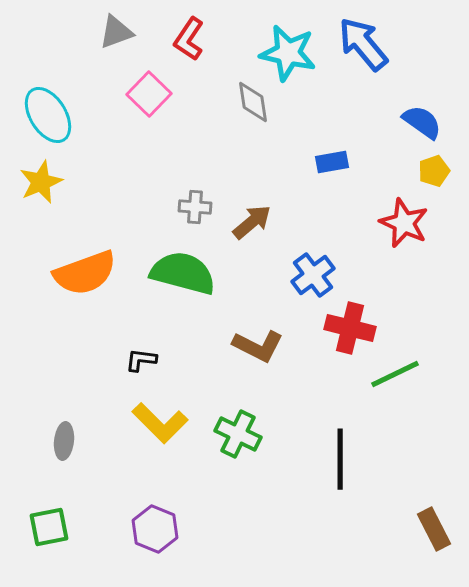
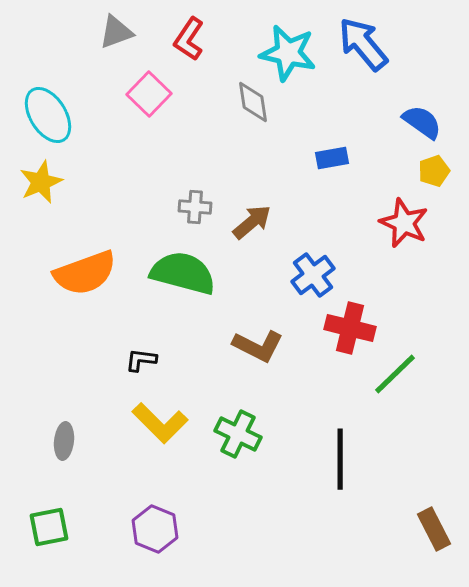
blue rectangle: moved 4 px up
green line: rotated 18 degrees counterclockwise
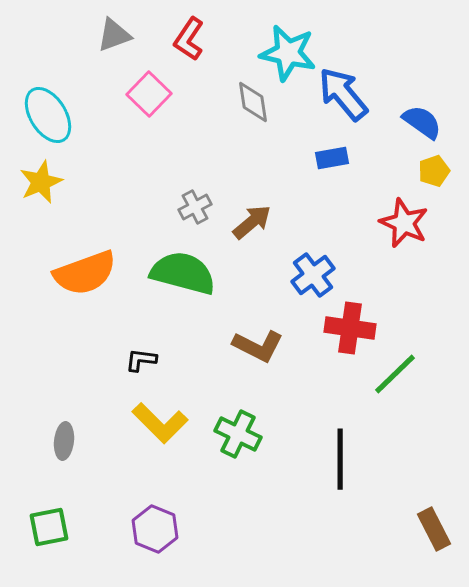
gray triangle: moved 2 px left, 3 px down
blue arrow: moved 20 px left, 50 px down
gray cross: rotated 32 degrees counterclockwise
red cross: rotated 6 degrees counterclockwise
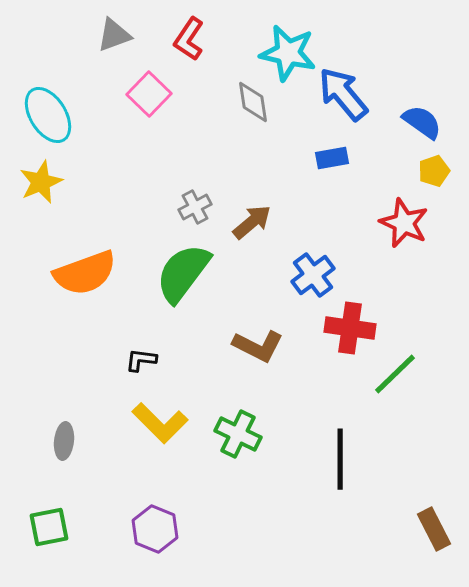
green semicircle: rotated 68 degrees counterclockwise
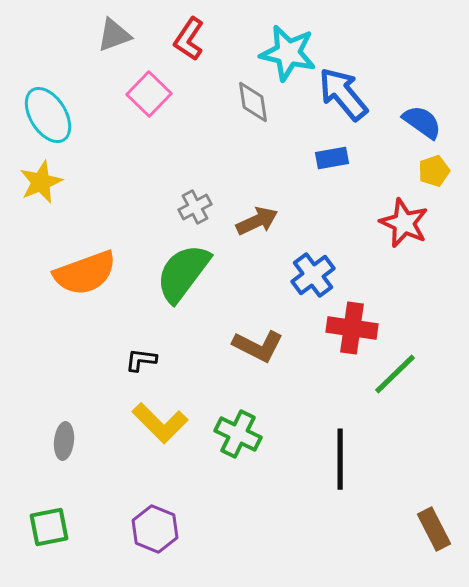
brown arrow: moved 5 px right, 1 px up; rotated 15 degrees clockwise
red cross: moved 2 px right
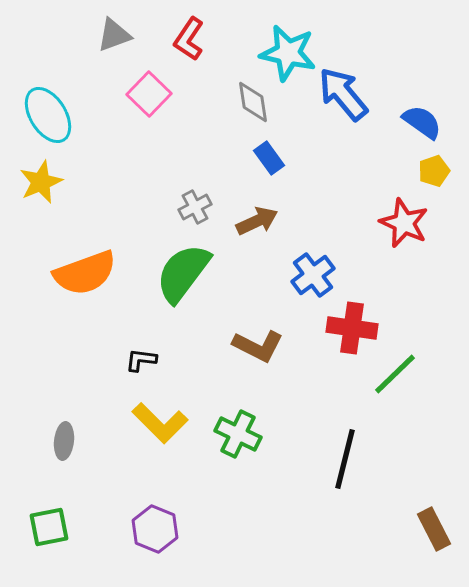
blue rectangle: moved 63 px left; rotated 64 degrees clockwise
black line: moved 5 px right; rotated 14 degrees clockwise
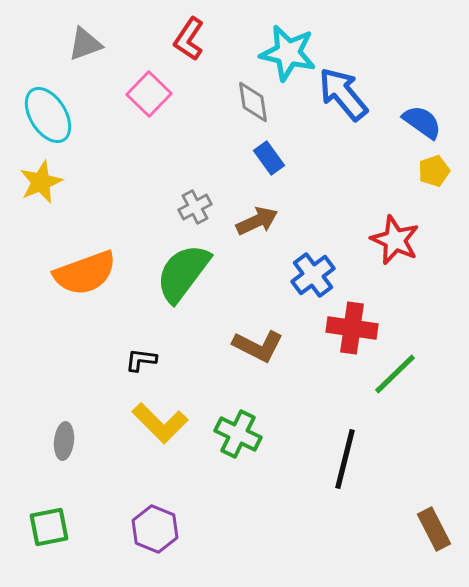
gray triangle: moved 29 px left, 9 px down
red star: moved 9 px left, 17 px down
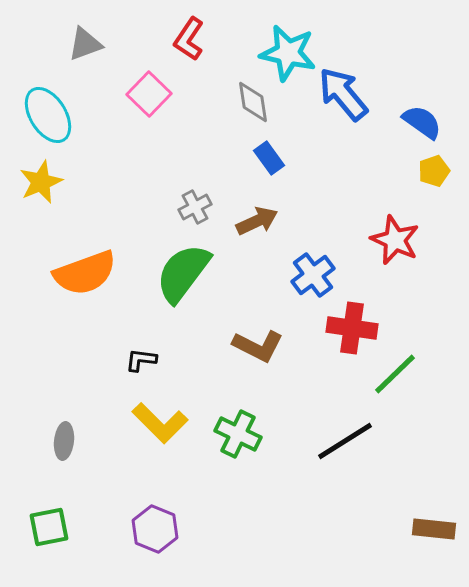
black line: moved 18 px up; rotated 44 degrees clockwise
brown rectangle: rotated 57 degrees counterclockwise
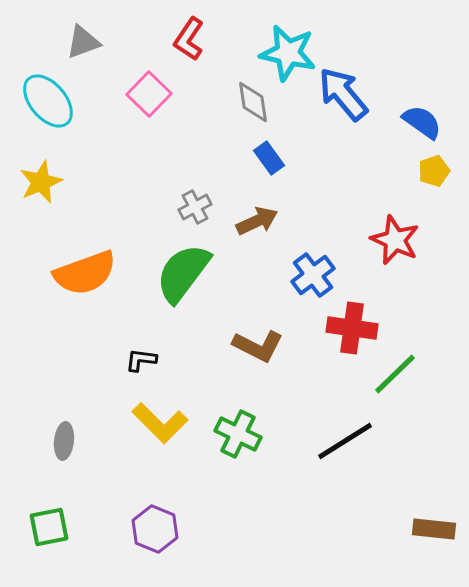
gray triangle: moved 2 px left, 2 px up
cyan ellipse: moved 14 px up; rotated 8 degrees counterclockwise
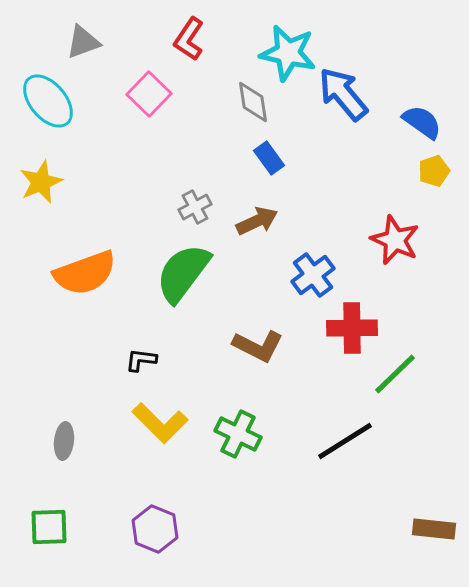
red cross: rotated 9 degrees counterclockwise
green square: rotated 9 degrees clockwise
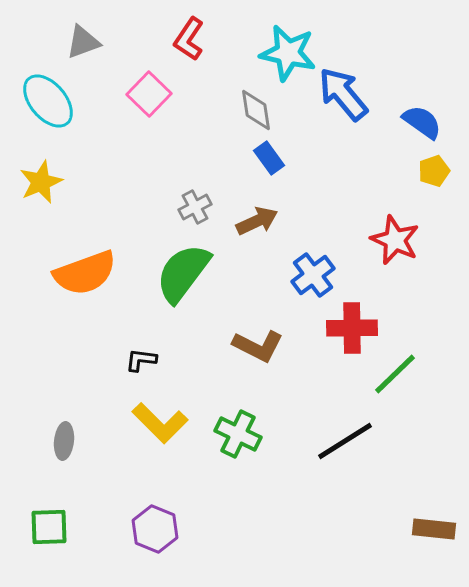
gray diamond: moved 3 px right, 8 px down
